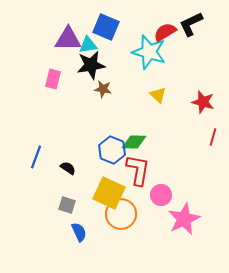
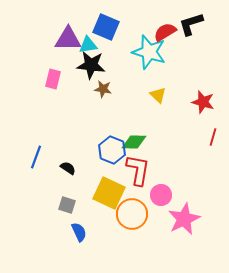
black L-shape: rotated 8 degrees clockwise
black star: rotated 16 degrees clockwise
orange circle: moved 11 px right
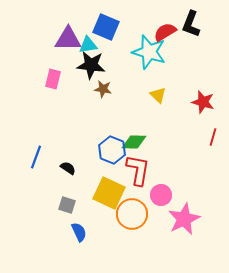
black L-shape: rotated 52 degrees counterclockwise
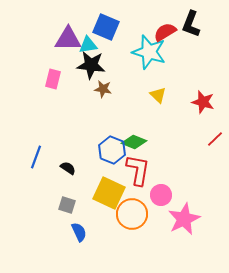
red line: moved 2 px right, 2 px down; rotated 30 degrees clockwise
green diamond: rotated 20 degrees clockwise
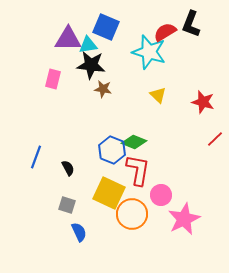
black semicircle: rotated 28 degrees clockwise
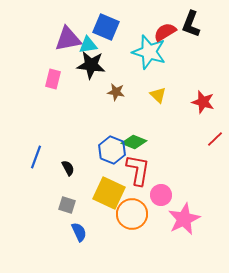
purple triangle: rotated 12 degrees counterclockwise
brown star: moved 13 px right, 3 px down
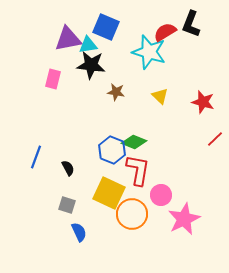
yellow triangle: moved 2 px right, 1 px down
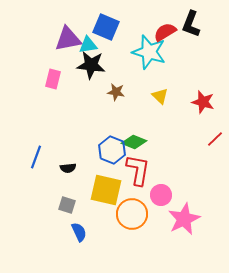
black semicircle: rotated 112 degrees clockwise
yellow square: moved 3 px left, 3 px up; rotated 12 degrees counterclockwise
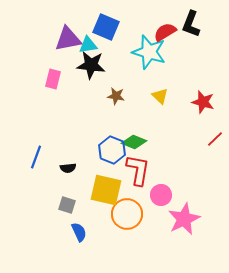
brown star: moved 4 px down
orange circle: moved 5 px left
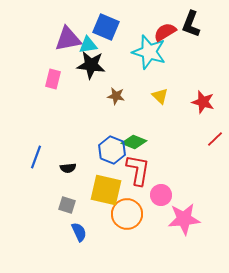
pink star: rotated 20 degrees clockwise
